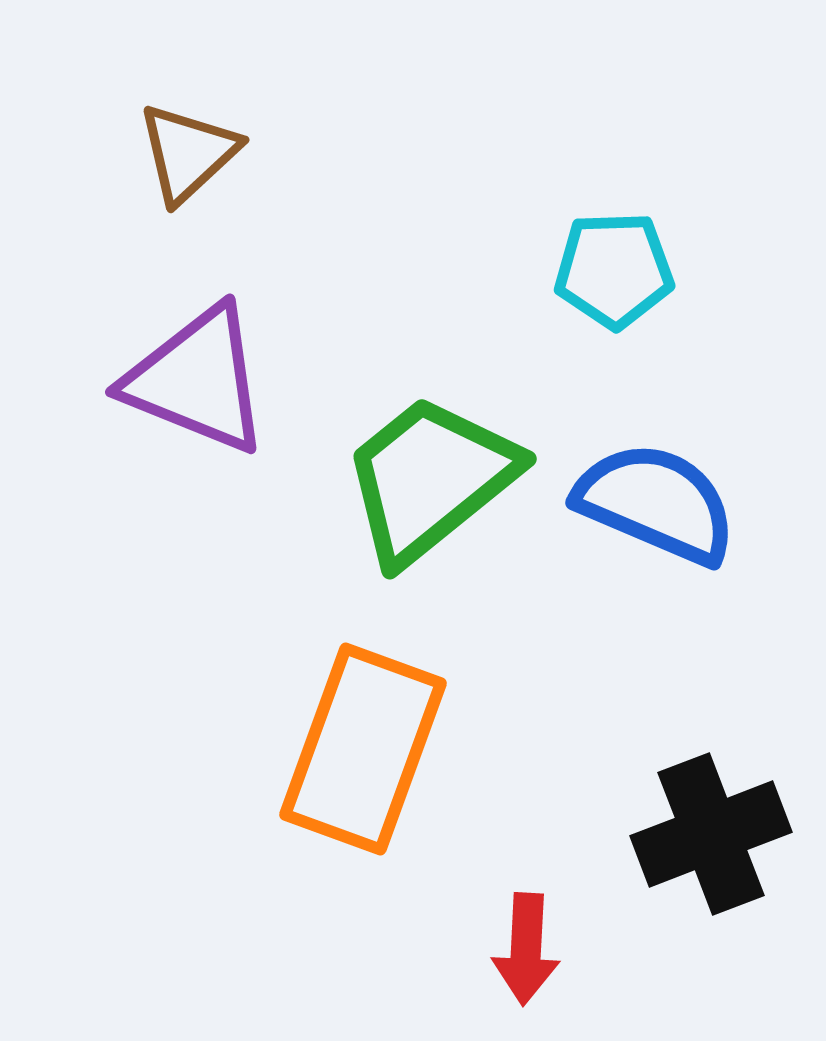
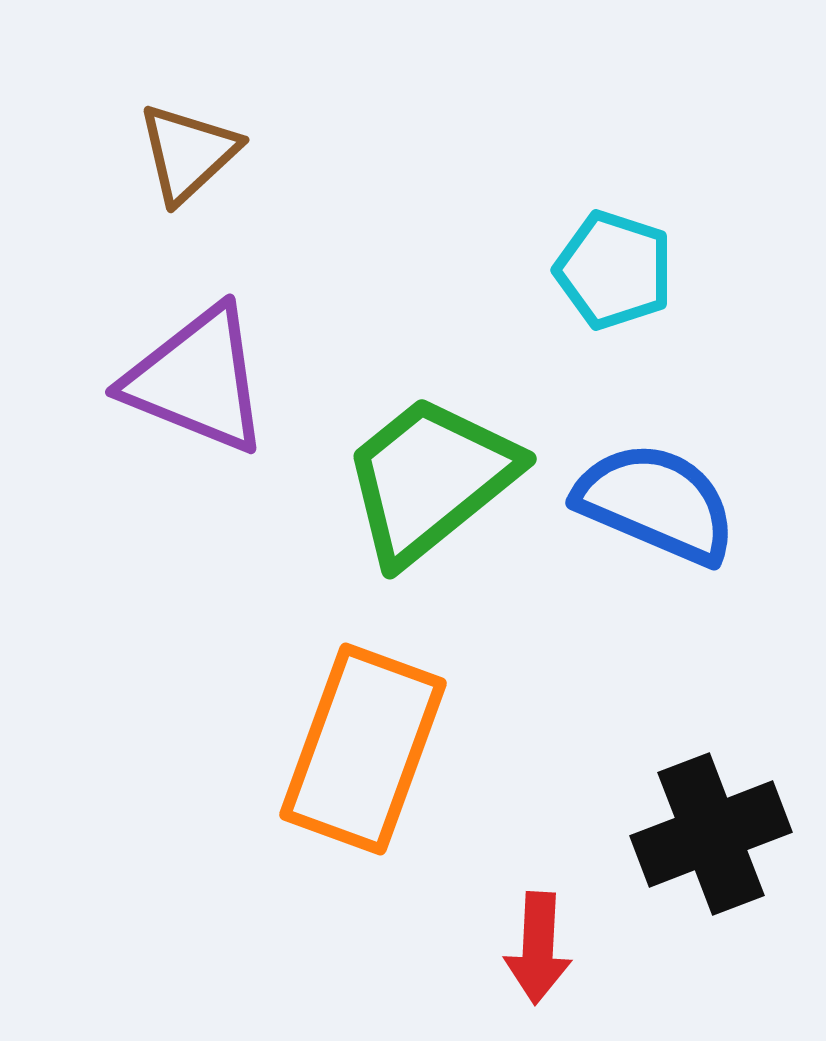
cyan pentagon: rotated 20 degrees clockwise
red arrow: moved 12 px right, 1 px up
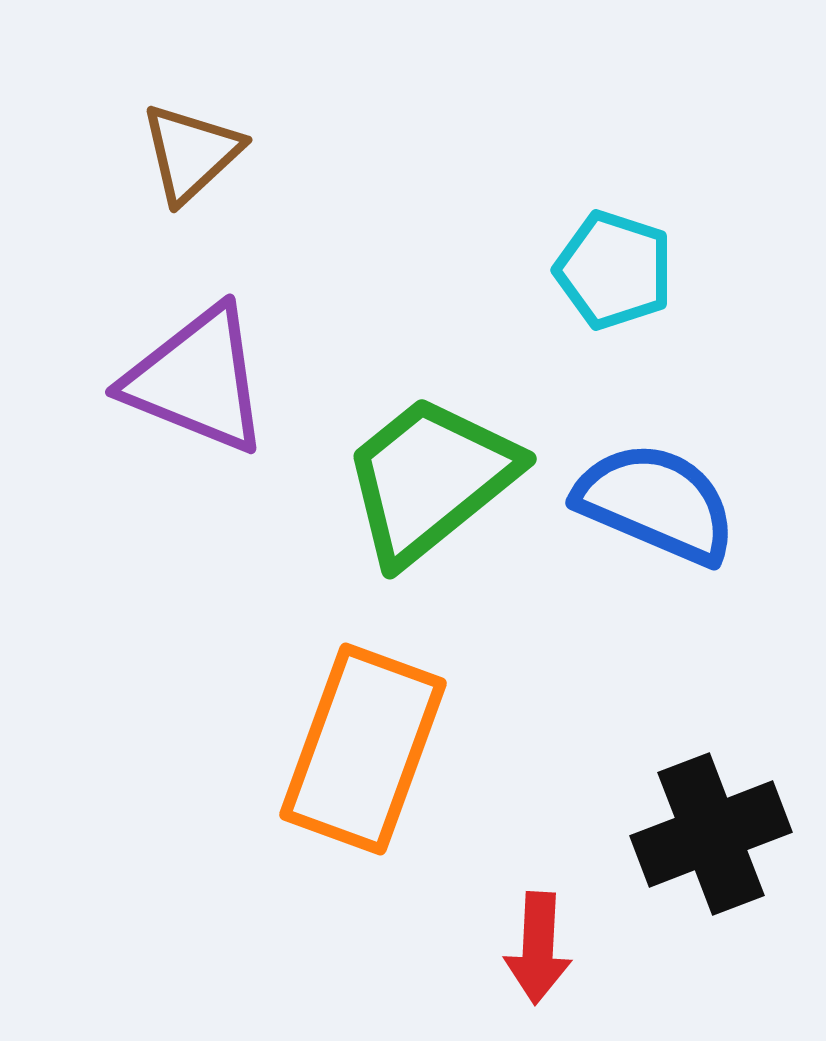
brown triangle: moved 3 px right
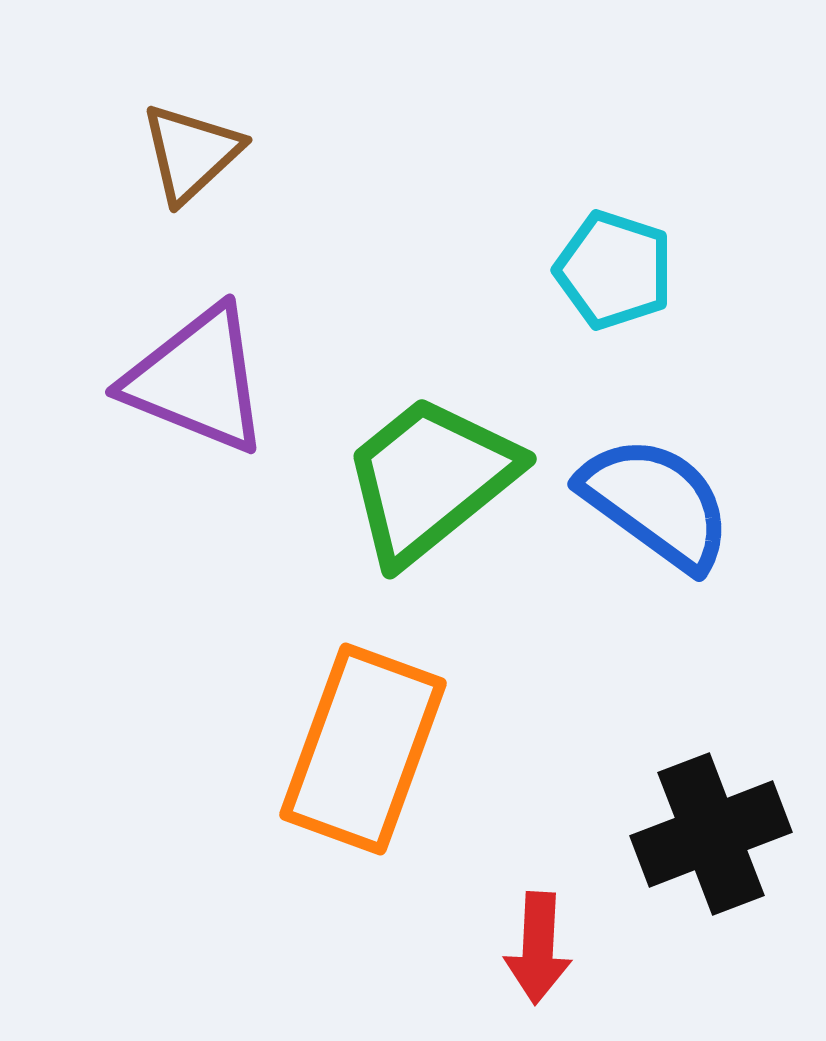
blue semicircle: rotated 13 degrees clockwise
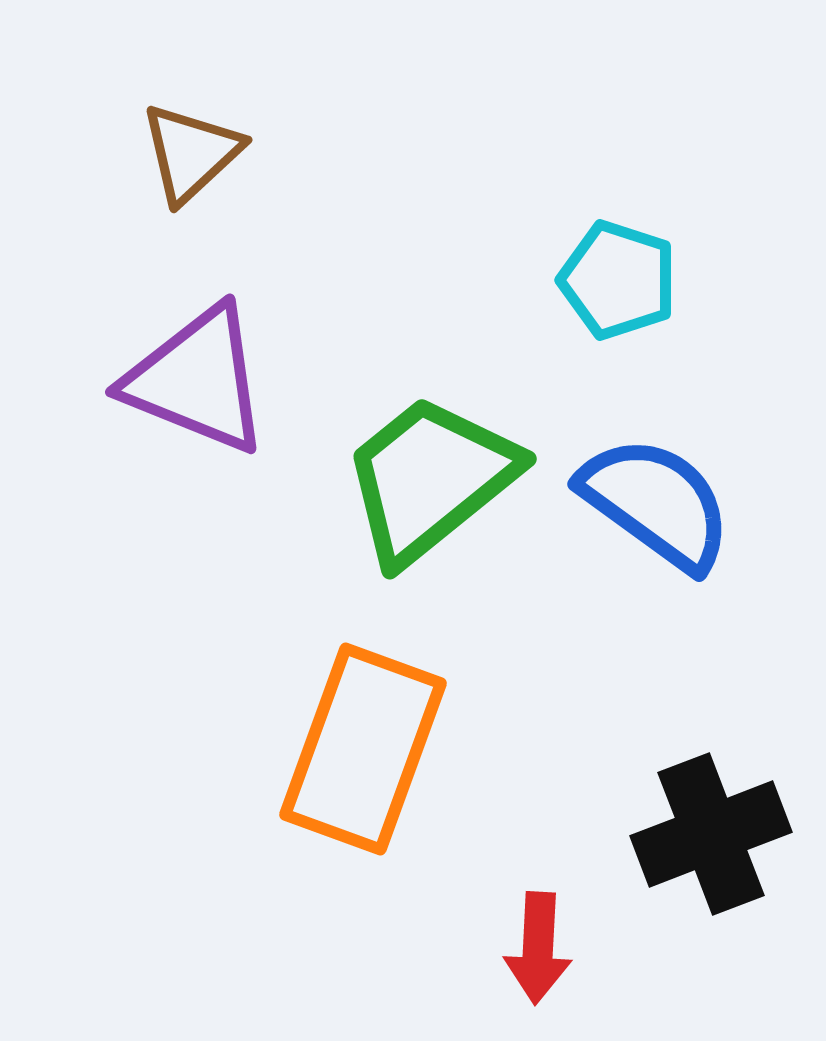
cyan pentagon: moved 4 px right, 10 px down
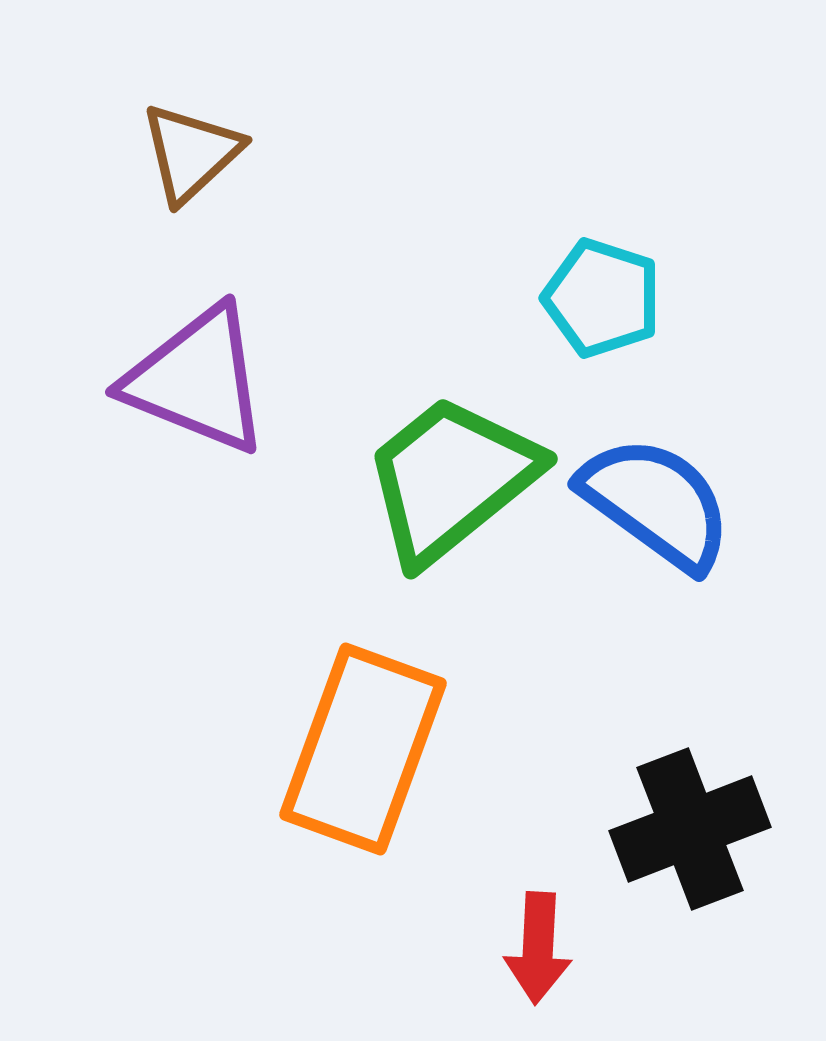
cyan pentagon: moved 16 px left, 18 px down
green trapezoid: moved 21 px right
black cross: moved 21 px left, 5 px up
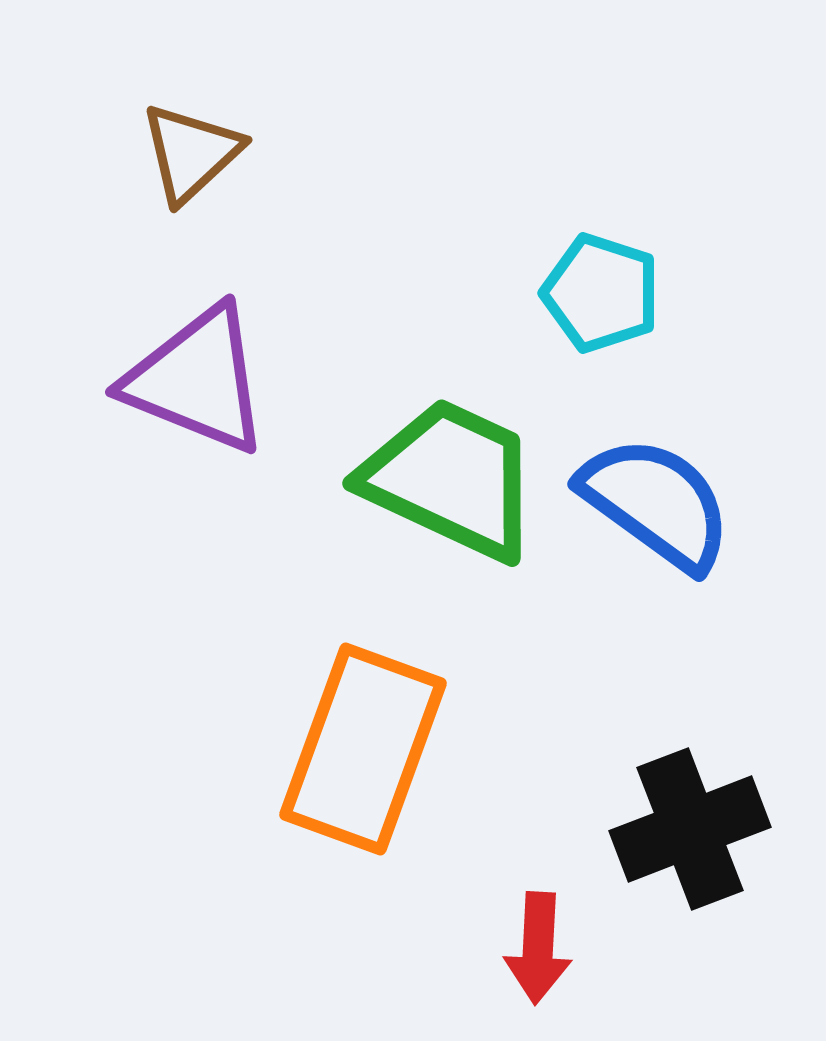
cyan pentagon: moved 1 px left, 5 px up
green trapezoid: rotated 64 degrees clockwise
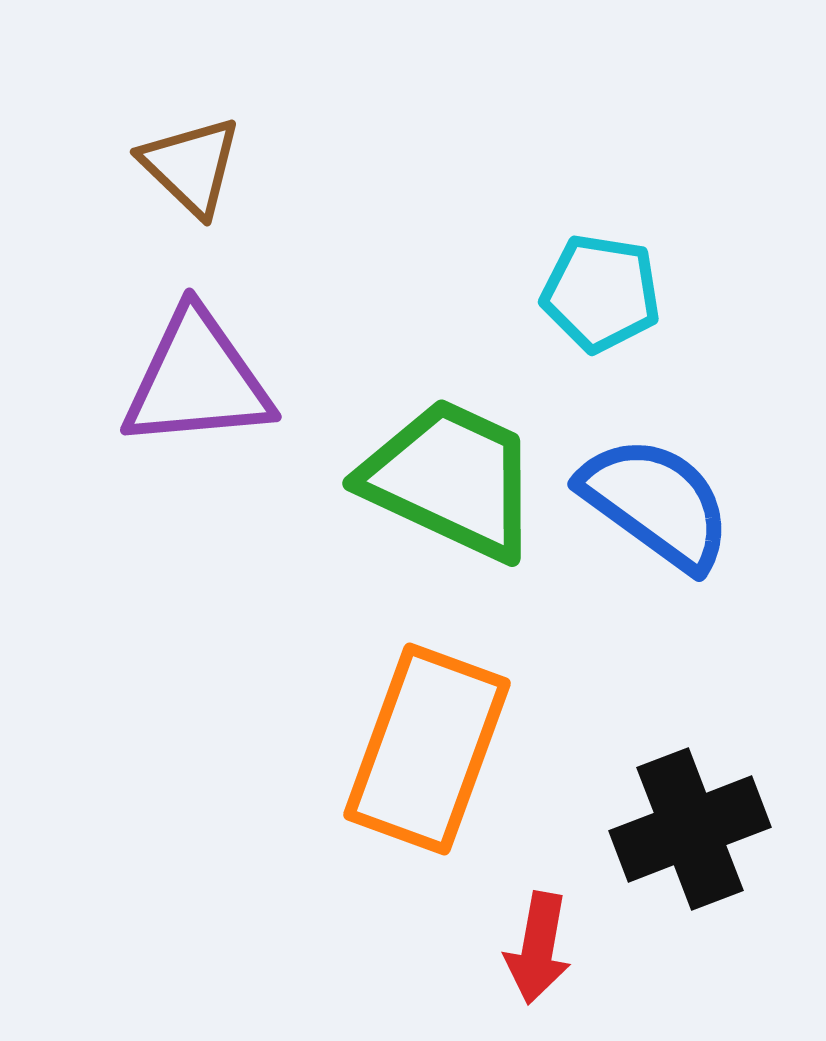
brown triangle: moved 13 px down; rotated 33 degrees counterclockwise
cyan pentagon: rotated 9 degrees counterclockwise
purple triangle: rotated 27 degrees counterclockwise
orange rectangle: moved 64 px right
red arrow: rotated 7 degrees clockwise
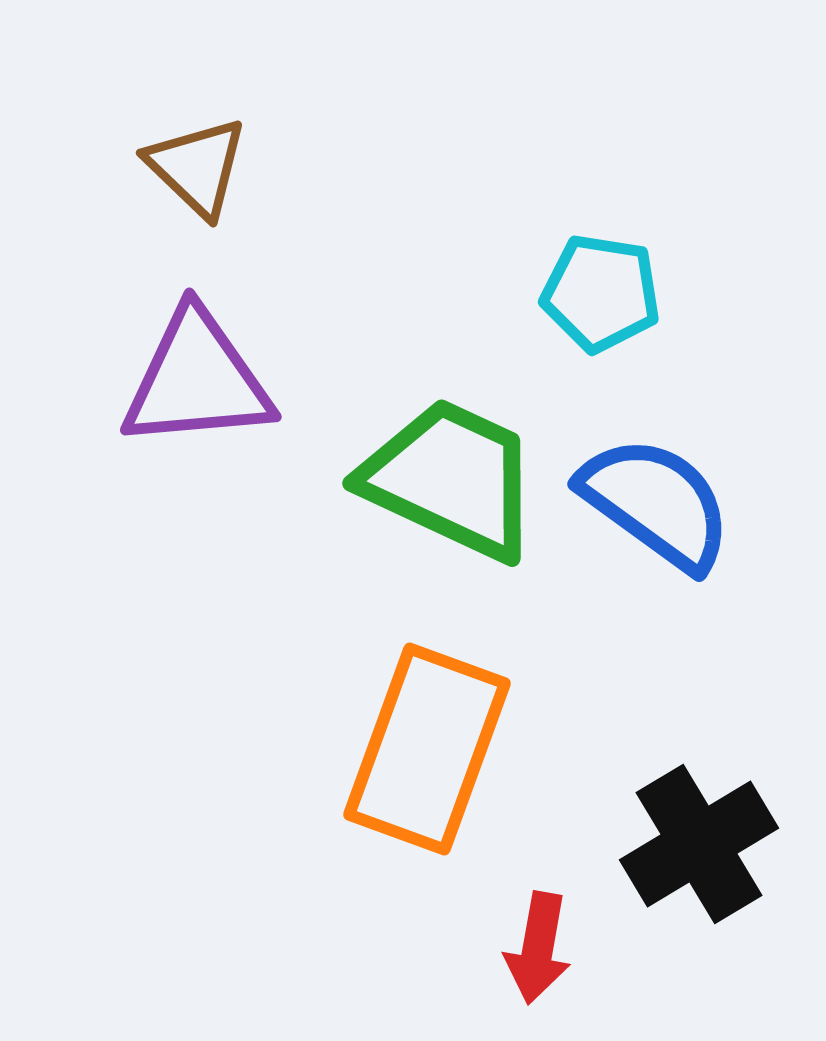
brown triangle: moved 6 px right, 1 px down
black cross: moved 9 px right, 15 px down; rotated 10 degrees counterclockwise
